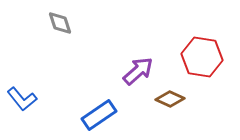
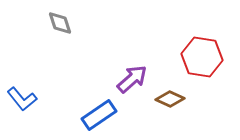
purple arrow: moved 6 px left, 8 px down
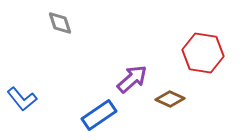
red hexagon: moved 1 px right, 4 px up
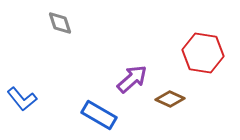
blue rectangle: rotated 64 degrees clockwise
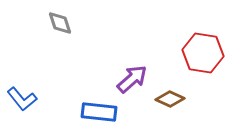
blue rectangle: moved 3 px up; rotated 24 degrees counterclockwise
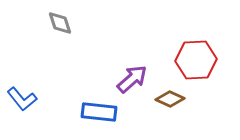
red hexagon: moved 7 px left, 7 px down; rotated 12 degrees counterclockwise
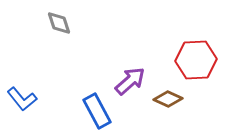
gray diamond: moved 1 px left
purple arrow: moved 2 px left, 2 px down
brown diamond: moved 2 px left
blue rectangle: moved 2 px left, 1 px up; rotated 56 degrees clockwise
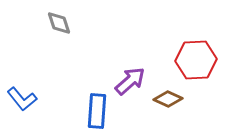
blue rectangle: rotated 32 degrees clockwise
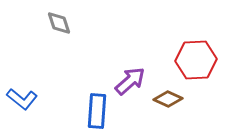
blue L-shape: rotated 12 degrees counterclockwise
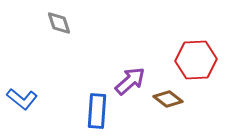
brown diamond: rotated 12 degrees clockwise
